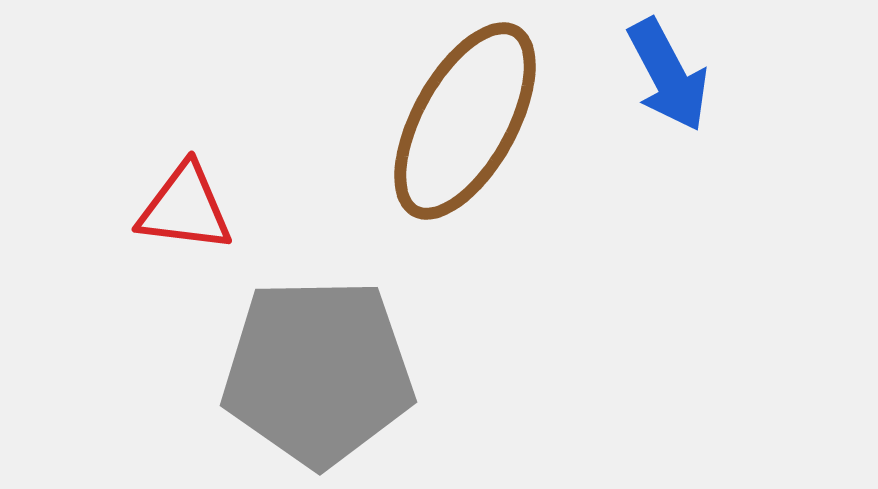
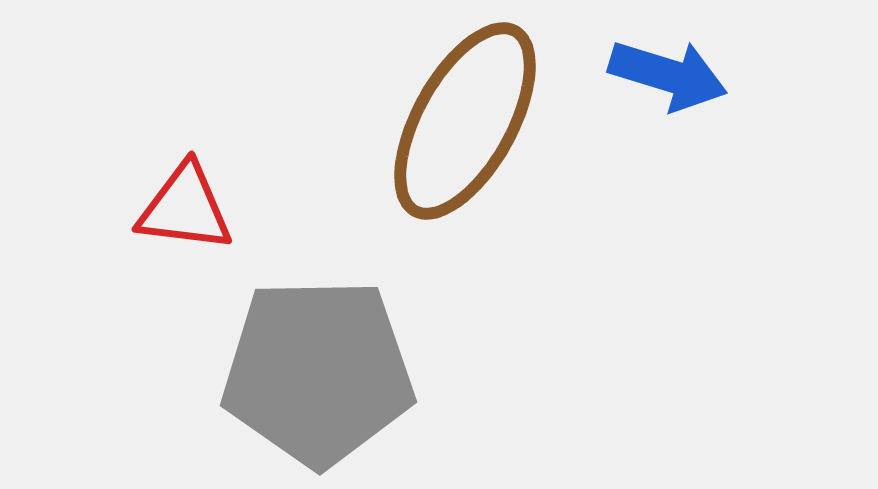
blue arrow: rotated 45 degrees counterclockwise
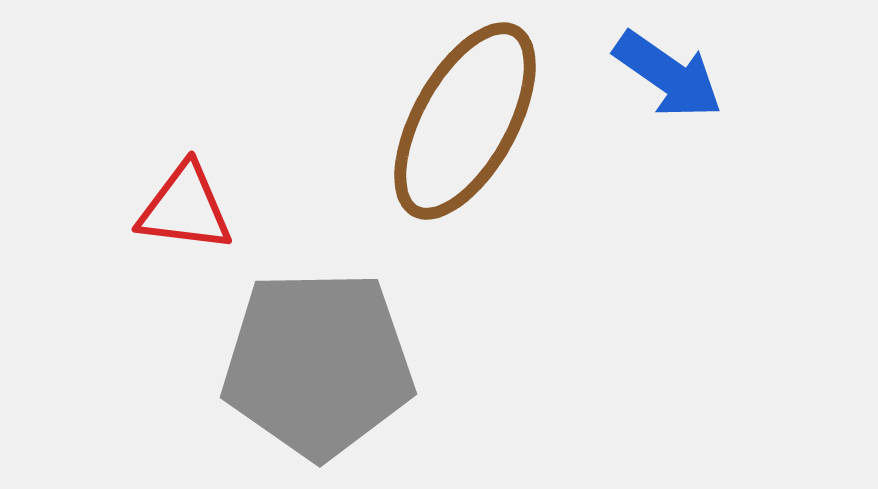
blue arrow: rotated 18 degrees clockwise
gray pentagon: moved 8 px up
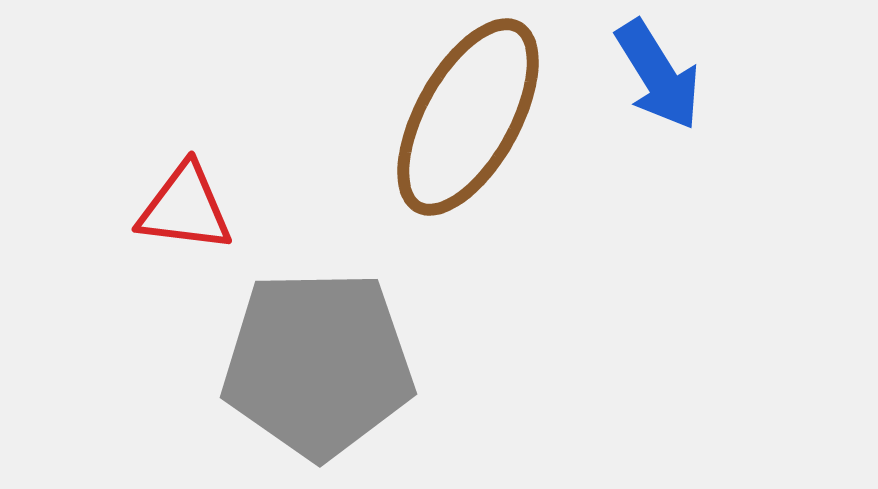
blue arrow: moved 10 px left; rotated 23 degrees clockwise
brown ellipse: moved 3 px right, 4 px up
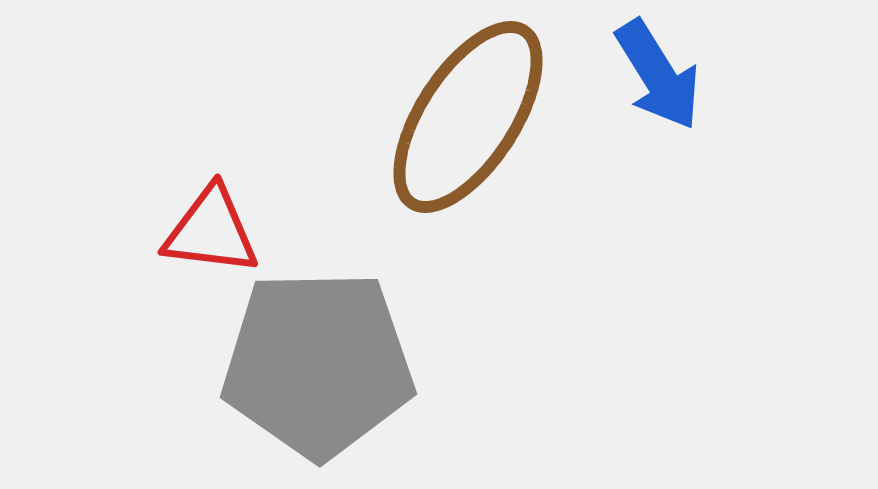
brown ellipse: rotated 4 degrees clockwise
red triangle: moved 26 px right, 23 px down
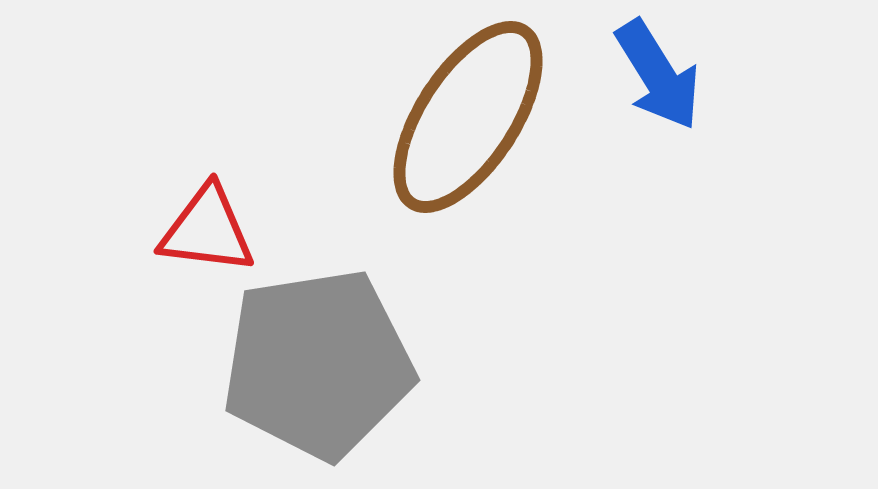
red triangle: moved 4 px left, 1 px up
gray pentagon: rotated 8 degrees counterclockwise
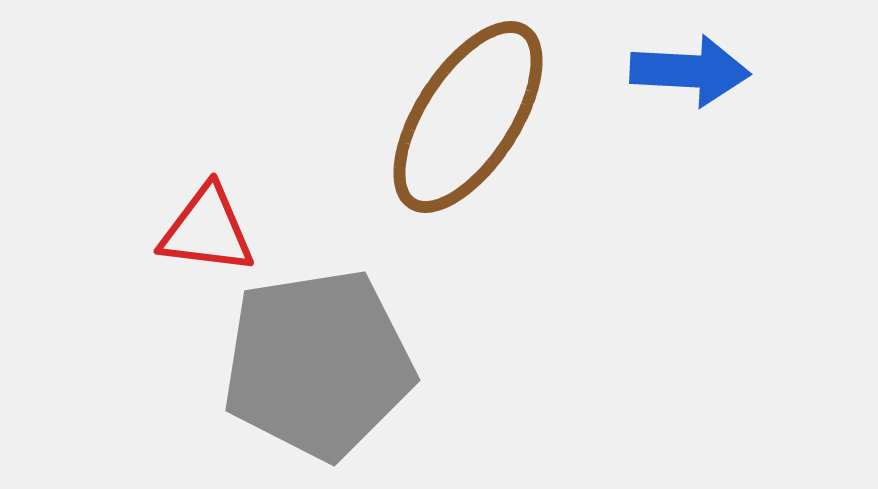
blue arrow: moved 32 px right, 4 px up; rotated 55 degrees counterclockwise
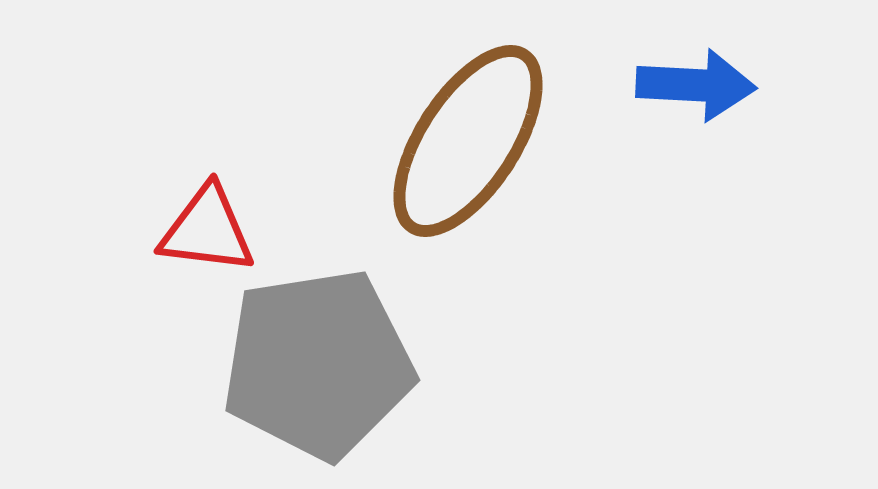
blue arrow: moved 6 px right, 14 px down
brown ellipse: moved 24 px down
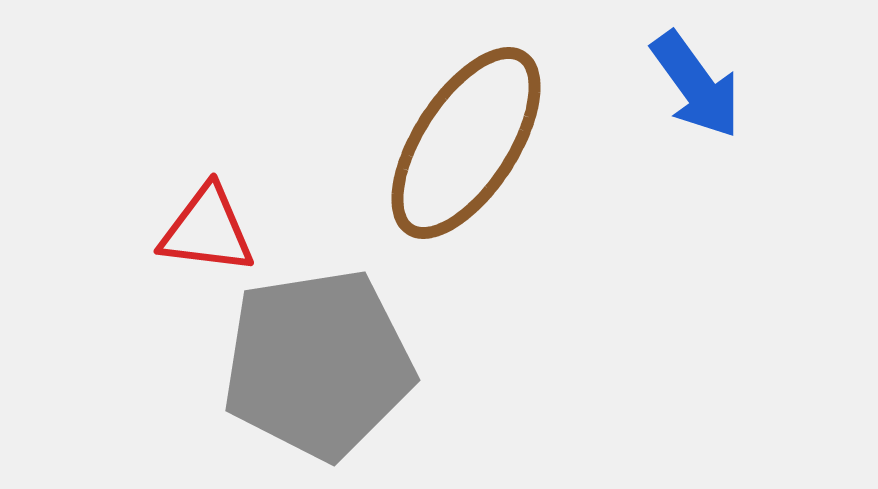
blue arrow: rotated 51 degrees clockwise
brown ellipse: moved 2 px left, 2 px down
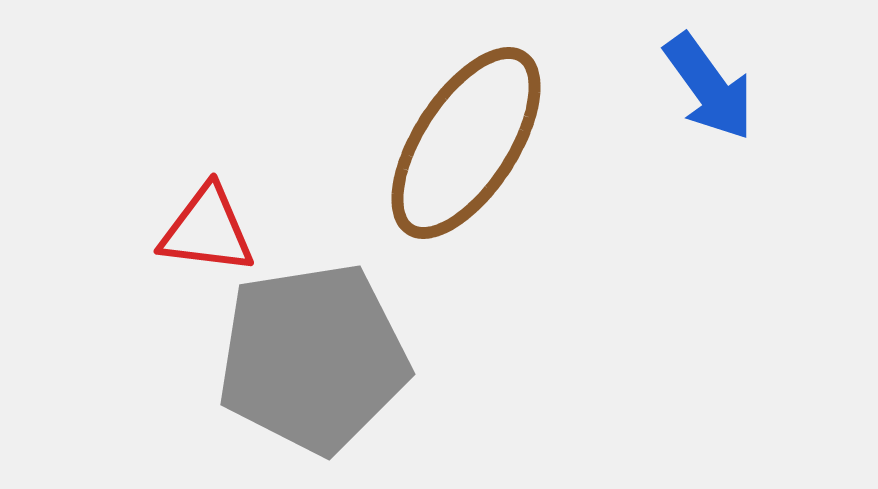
blue arrow: moved 13 px right, 2 px down
gray pentagon: moved 5 px left, 6 px up
